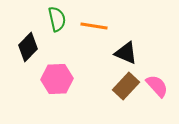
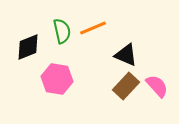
green semicircle: moved 5 px right, 12 px down
orange line: moved 1 px left, 2 px down; rotated 32 degrees counterclockwise
black diamond: rotated 24 degrees clockwise
black triangle: moved 2 px down
pink hexagon: rotated 12 degrees clockwise
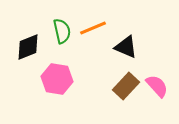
black triangle: moved 8 px up
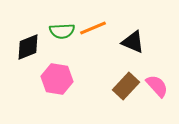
green semicircle: rotated 100 degrees clockwise
black triangle: moved 7 px right, 5 px up
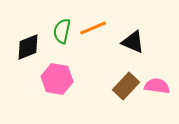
green semicircle: rotated 105 degrees clockwise
pink semicircle: rotated 40 degrees counterclockwise
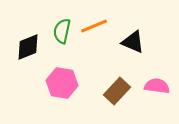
orange line: moved 1 px right, 2 px up
pink hexagon: moved 5 px right, 4 px down
brown rectangle: moved 9 px left, 5 px down
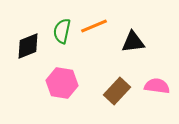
black triangle: rotated 30 degrees counterclockwise
black diamond: moved 1 px up
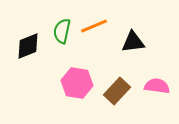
pink hexagon: moved 15 px right
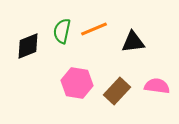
orange line: moved 3 px down
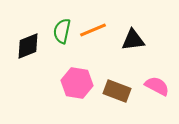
orange line: moved 1 px left, 1 px down
black triangle: moved 2 px up
pink semicircle: rotated 20 degrees clockwise
brown rectangle: rotated 68 degrees clockwise
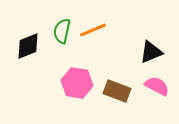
black triangle: moved 18 px right, 12 px down; rotated 15 degrees counterclockwise
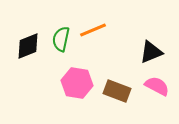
green semicircle: moved 1 px left, 8 px down
